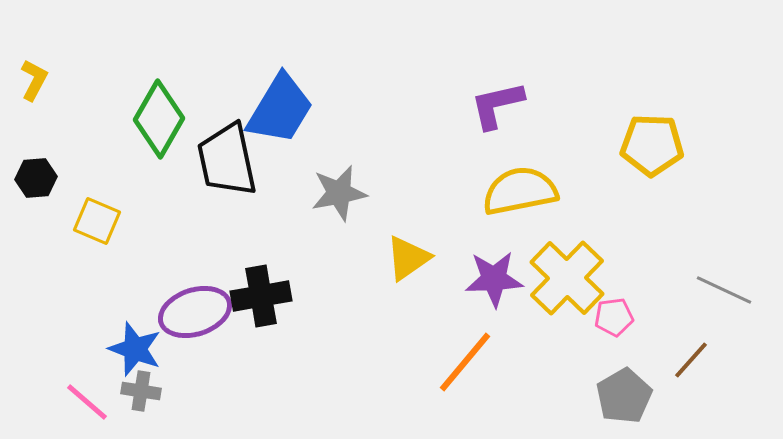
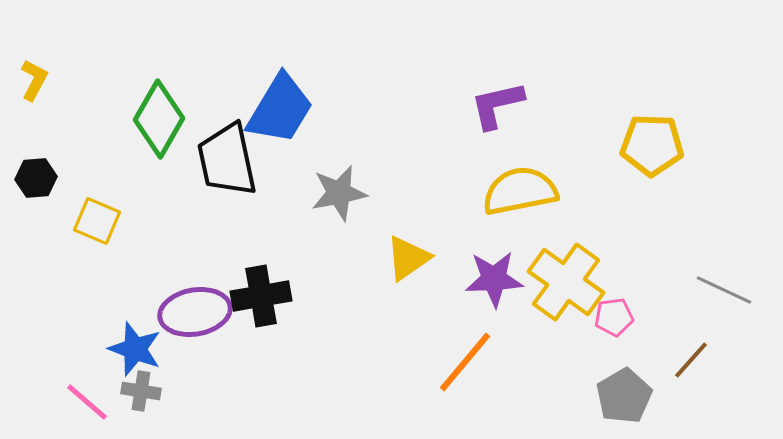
yellow cross: moved 1 px left, 4 px down; rotated 8 degrees counterclockwise
purple ellipse: rotated 8 degrees clockwise
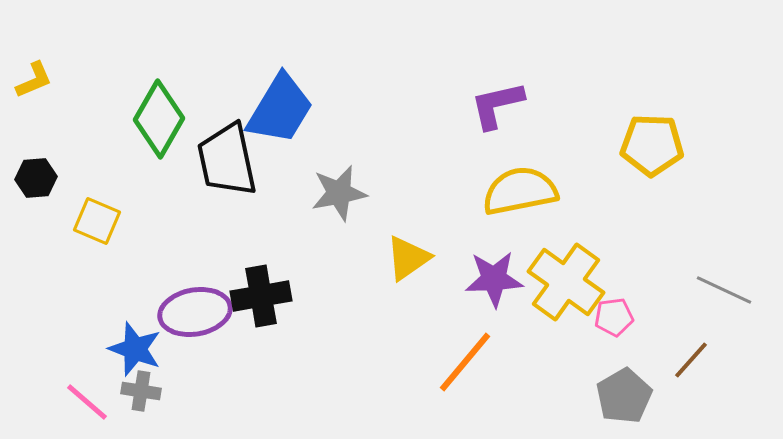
yellow L-shape: rotated 39 degrees clockwise
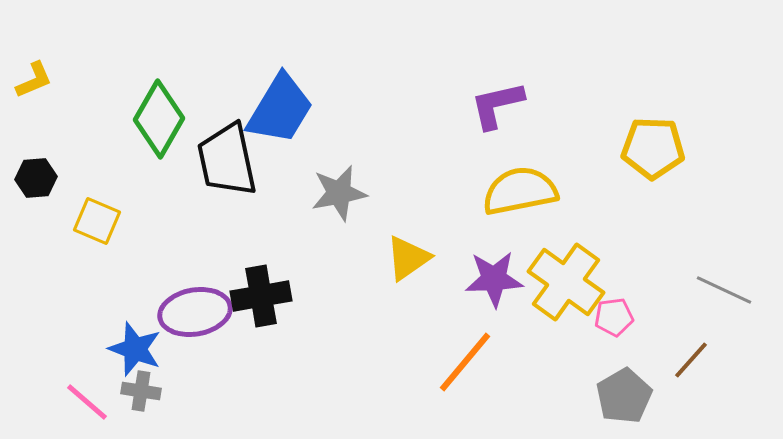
yellow pentagon: moved 1 px right, 3 px down
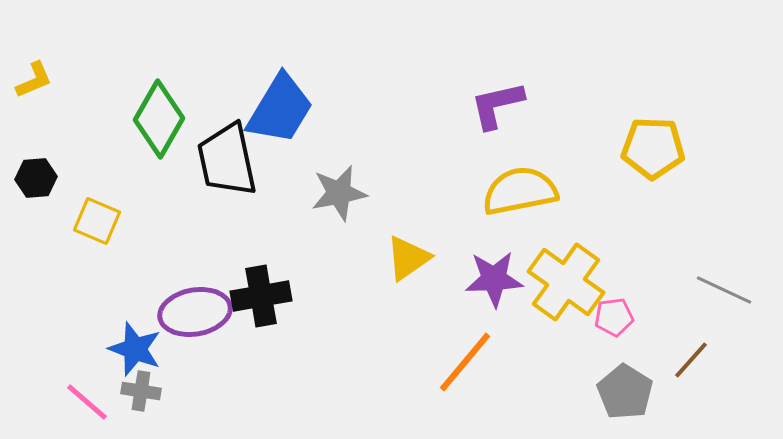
gray pentagon: moved 1 px right, 4 px up; rotated 10 degrees counterclockwise
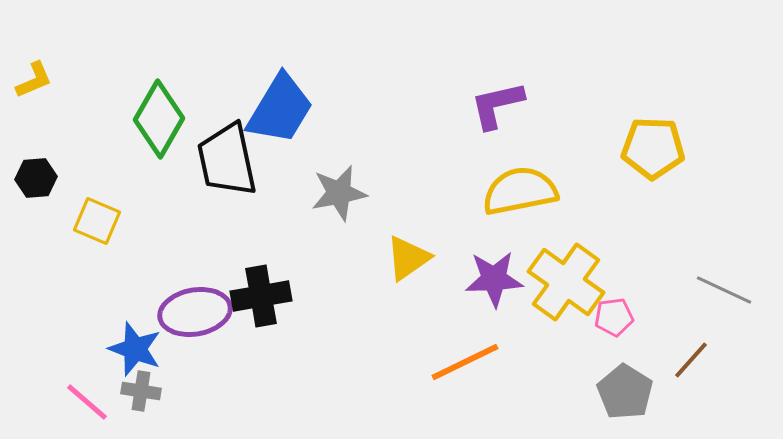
orange line: rotated 24 degrees clockwise
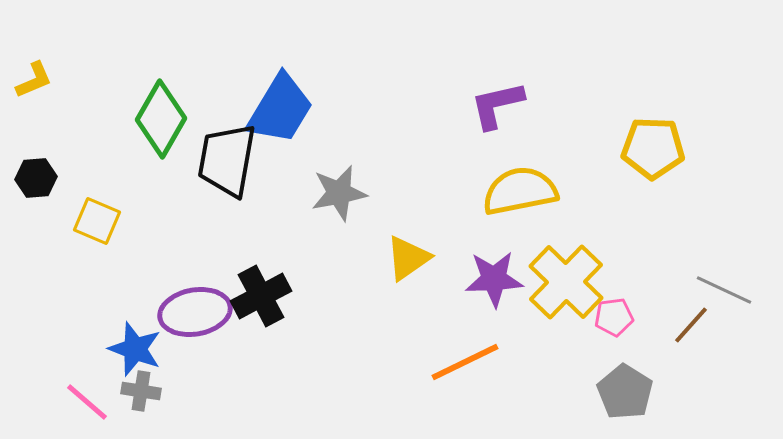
green diamond: moved 2 px right
black trapezoid: rotated 22 degrees clockwise
yellow cross: rotated 8 degrees clockwise
black cross: rotated 18 degrees counterclockwise
brown line: moved 35 px up
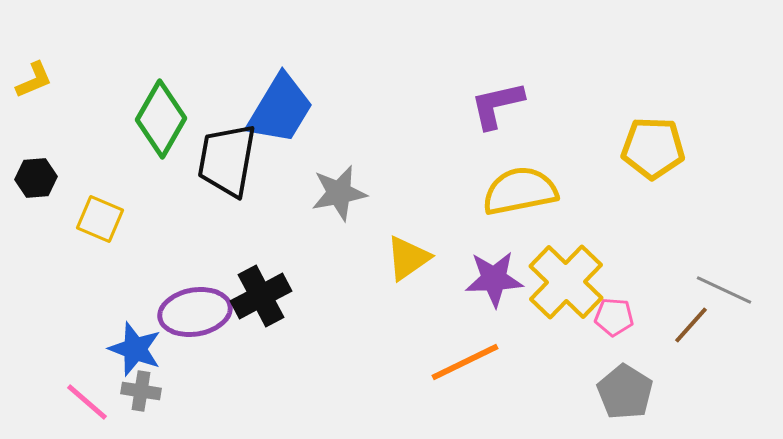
yellow square: moved 3 px right, 2 px up
pink pentagon: rotated 12 degrees clockwise
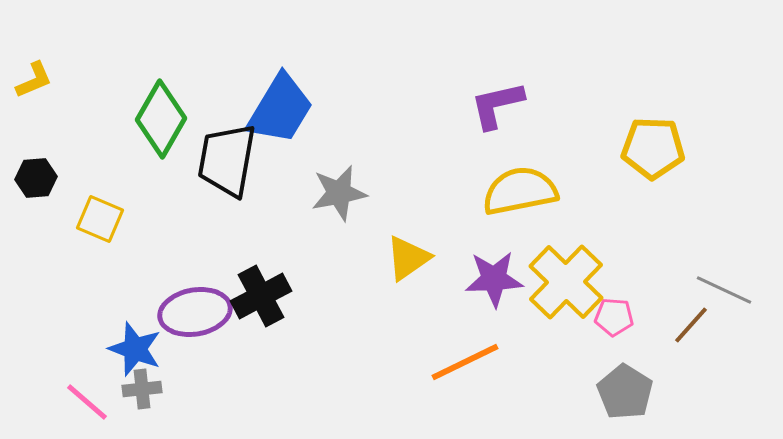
gray cross: moved 1 px right, 2 px up; rotated 15 degrees counterclockwise
